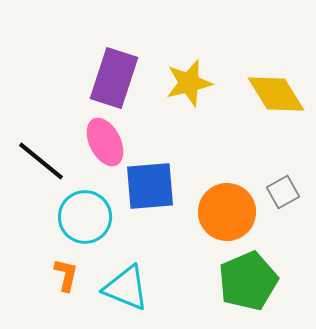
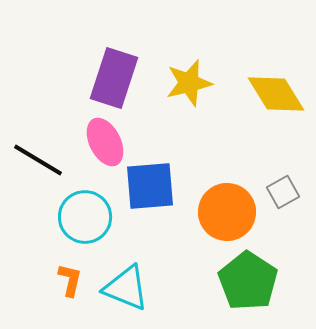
black line: moved 3 px left, 1 px up; rotated 8 degrees counterclockwise
orange L-shape: moved 4 px right, 5 px down
green pentagon: rotated 16 degrees counterclockwise
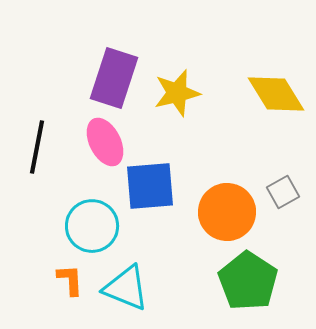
yellow star: moved 12 px left, 10 px down
black line: moved 1 px left, 13 px up; rotated 70 degrees clockwise
cyan circle: moved 7 px right, 9 px down
orange L-shape: rotated 16 degrees counterclockwise
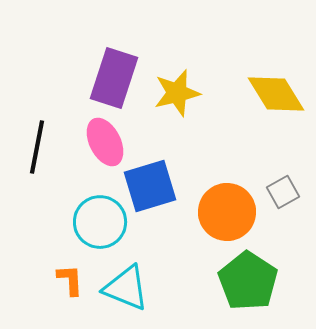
blue square: rotated 12 degrees counterclockwise
cyan circle: moved 8 px right, 4 px up
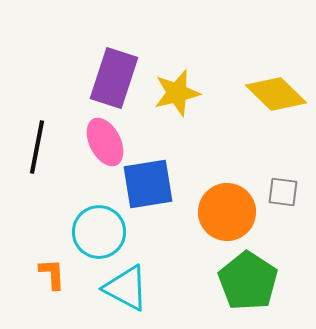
yellow diamond: rotated 14 degrees counterclockwise
blue square: moved 2 px left, 2 px up; rotated 8 degrees clockwise
gray square: rotated 36 degrees clockwise
cyan circle: moved 1 px left, 10 px down
orange L-shape: moved 18 px left, 6 px up
cyan triangle: rotated 6 degrees clockwise
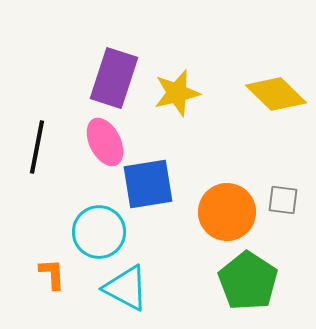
gray square: moved 8 px down
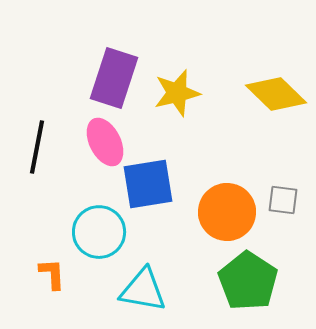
cyan triangle: moved 17 px right, 2 px down; rotated 18 degrees counterclockwise
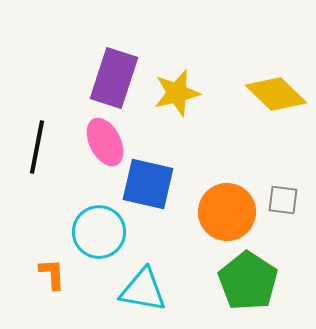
blue square: rotated 22 degrees clockwise
